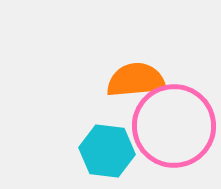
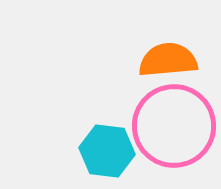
orange semicircle: moved 32 px right, 20 px up
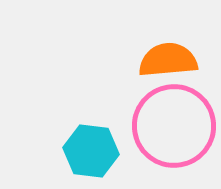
cyan hexagon: moved 16 px left
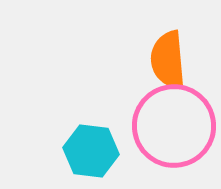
orange semicircle: rotated 90 degrees counterclockwise
